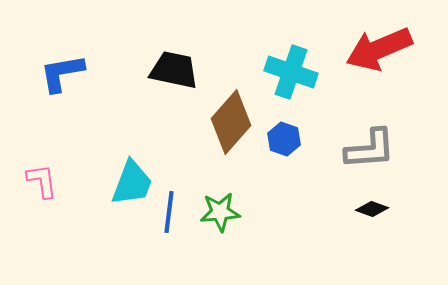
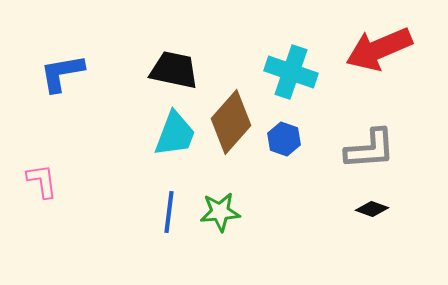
cyan trapezoid: moved 43 px right, 49 px up
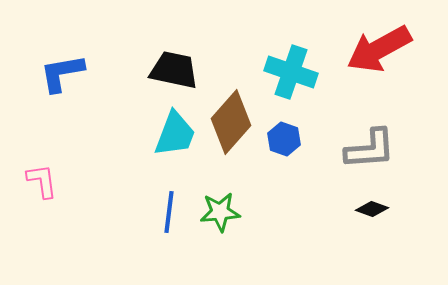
red arrow: rotated 6 degrees counterclockwise
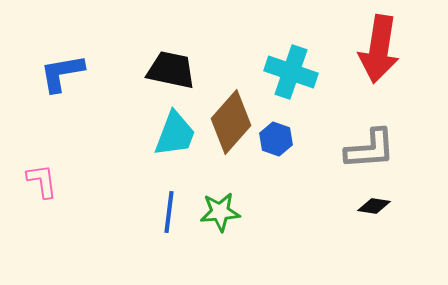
red arrow: rotated 52 degrees counterclockwise
black trapezoid: moved 3 px left
blue hexagon: moved 8 px left
black diamond: moved 2 px right, 3 px up; rotated 12 degrees counterclockwise
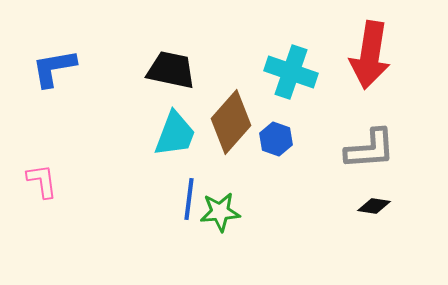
red arrow: moved 9 px left, 6 px down
blue L-shape: moved 8 px left, 5 px up
blue line: moved 20 px right, 13 px up
